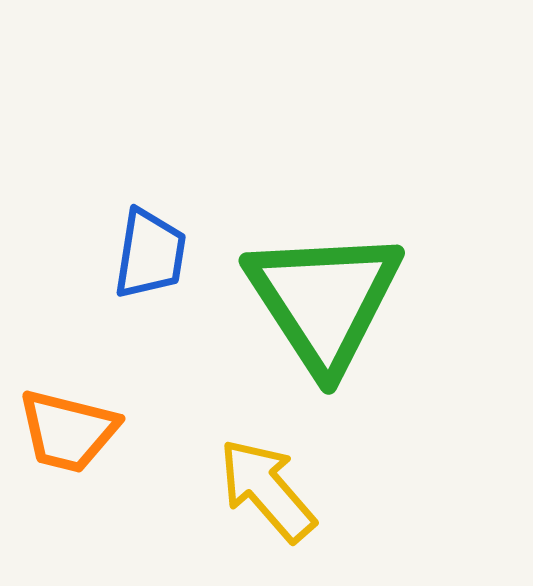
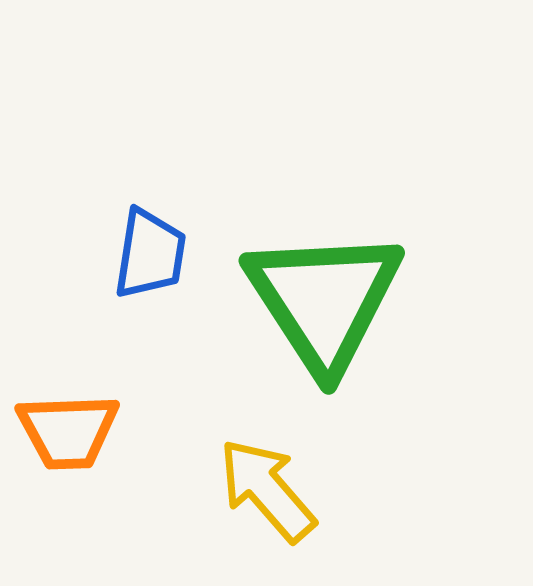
orange trapezoid: rotated 16 degrees counterclockwise
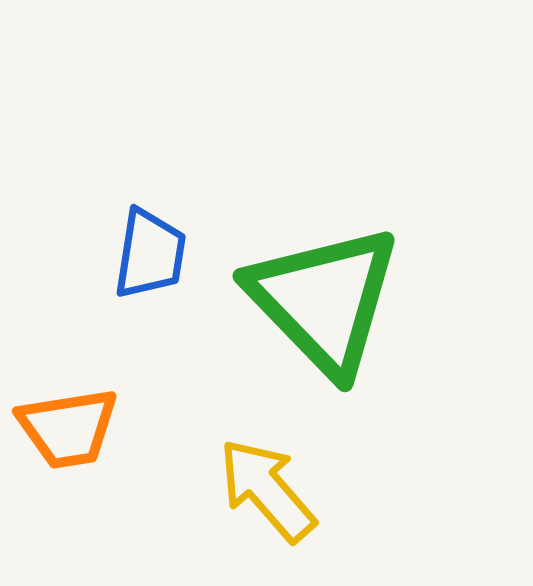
green triangle: rotated 11 degrees counterclockwise
orange trapezoid: moved 3 px up; rotated 7 degrees counterclockwise
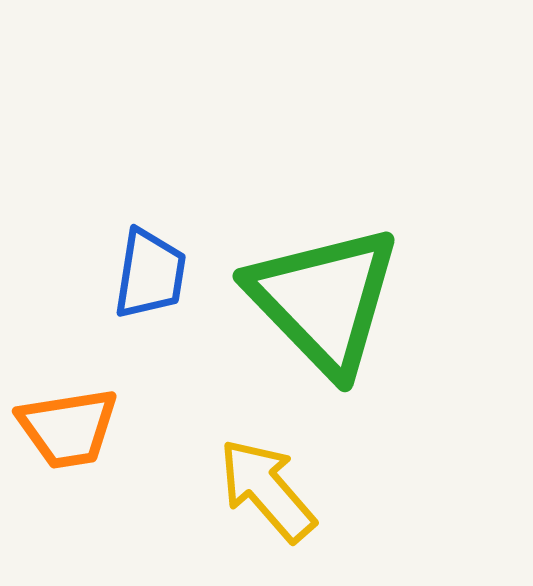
blue trapezoid: moved 20 px down
